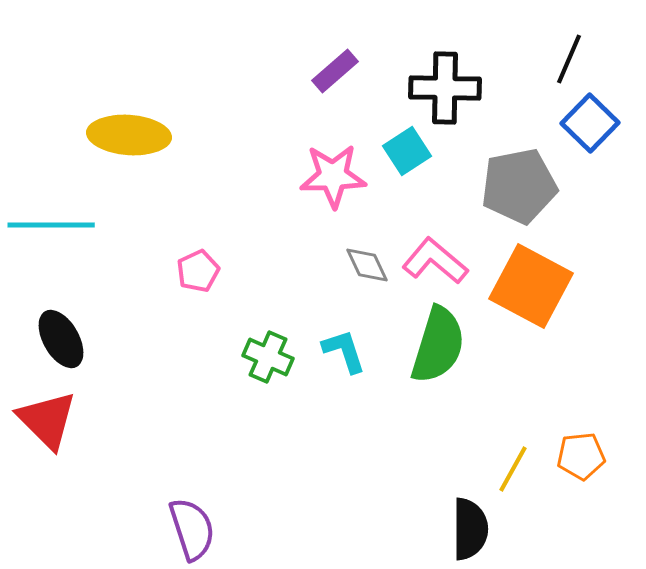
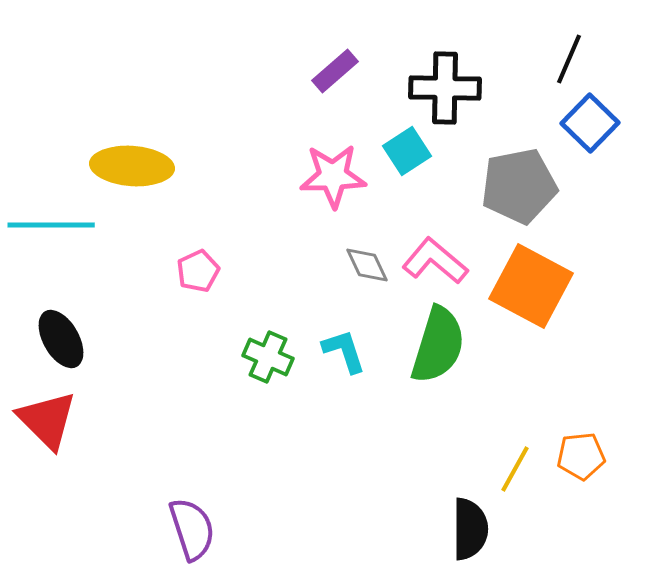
yellow ellipse: moved 3 px right, 31 px down
yellow line: moved 2 px right
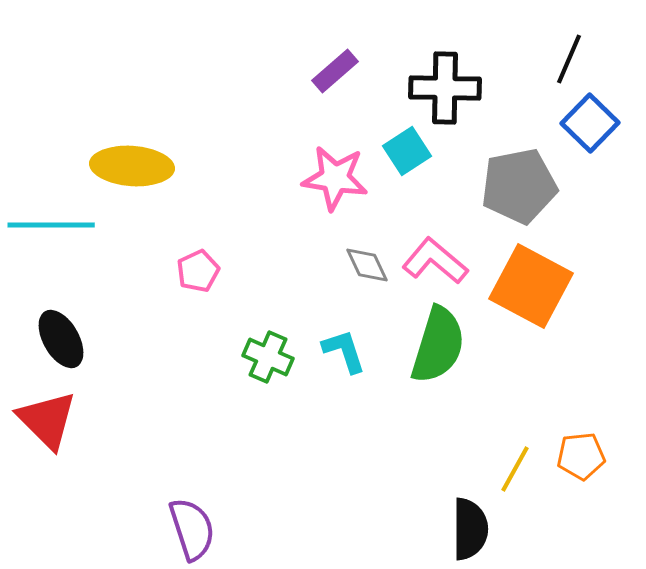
pink star: moved 2 px right, 2 px down; rotated 10 degrees clockwise
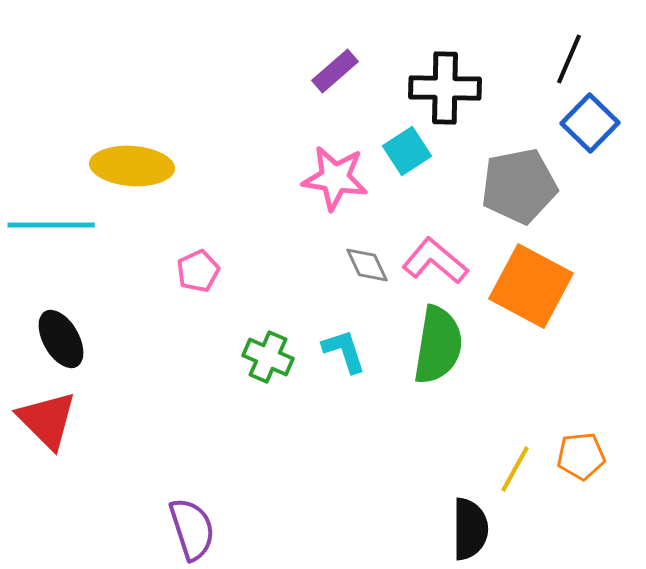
green semicircle: rotated 8 degrees counterclockwise
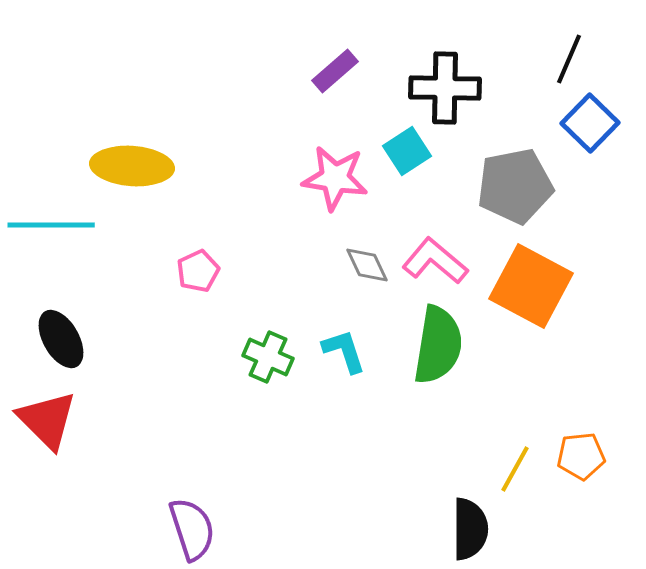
gray pentagon: moved 4 px left
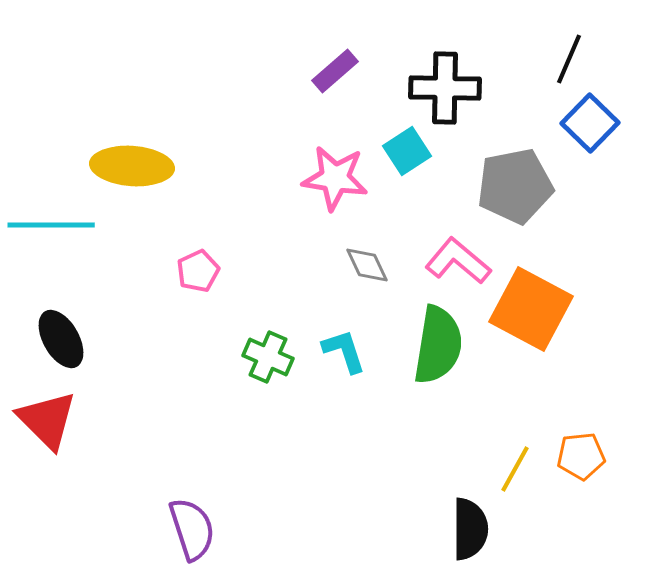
pink L-shape: moved 23 px right
orange square: moved 23 px down
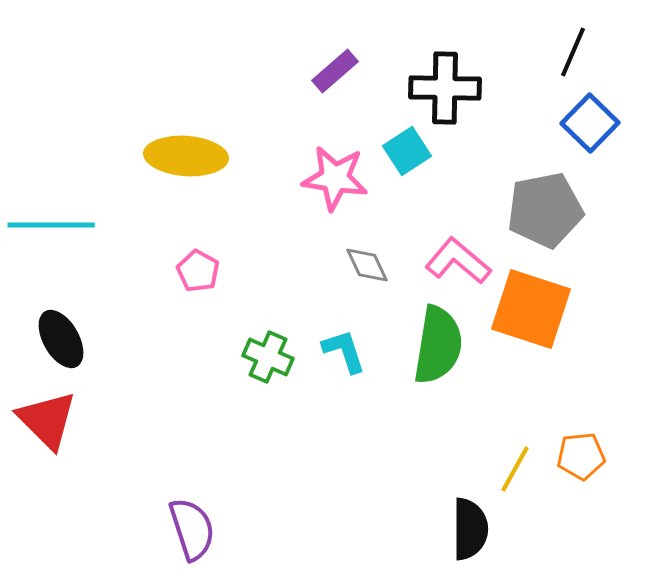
black line: moved 4 px right, 7 px up
yellow ellipse: moved 54 px right, 10 px up
gray pentagon: moved 30 px right, 24 px down
pink pentagon: rotated 18 degrees counterclockwise
orange square: rotated 10 degrees counterclockwise
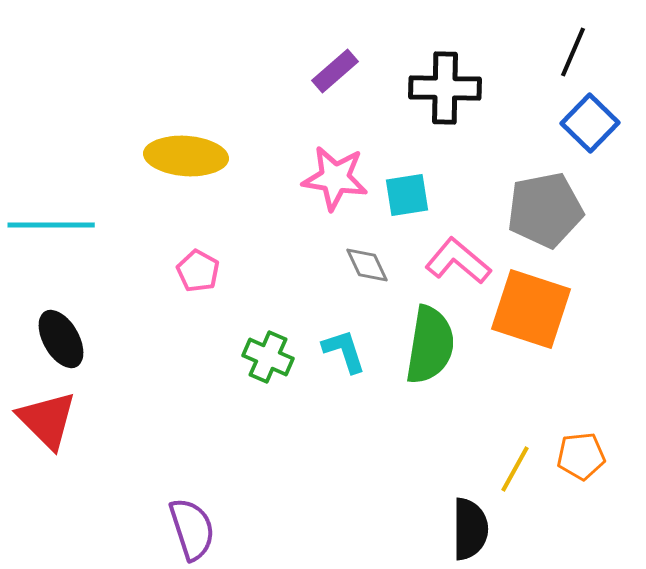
cyan square: moved 44 px down; rotated 24 degrees clockwise
green semicircle: moved 8 px left
